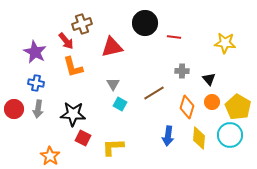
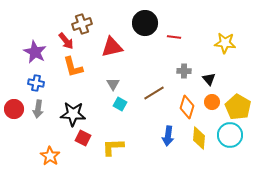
gray cross: moved 2 px right
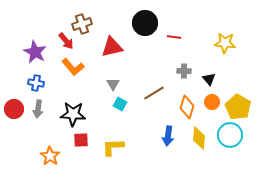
orange L-shape: rotated 25 degrees counterclockwise
red square: moved 2 px left, 2 px down; rotated 28 degrees counterclockwise
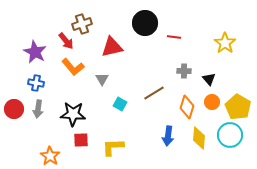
yellow star: rotated 30 degrees clockwise
gray triangle: moved 11 px left, 5 px up
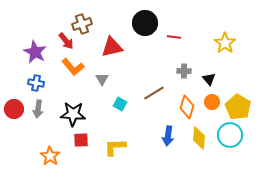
yellow L-shape: moved 2 px right
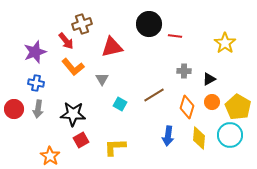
black circle: moved 4 px right, 1 px down
red line: moved 1 px right, 1 px up
purple star: rotated 25 degrees clockwise
black triangle: rotated 40 degrees clockwise
brown line: moved 2 px down
red square: rotated 28 degrees counterclockwise
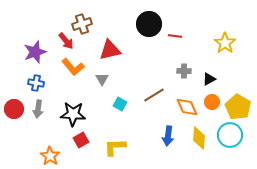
red triangle: moved 2 px left, 3 px down
orange diamond: rotated 40 degrees counterclockwise
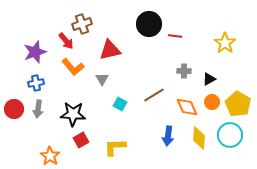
blue cross: rotated 21 degrees counterclockwise
yellow pentagon: moved 3 px up
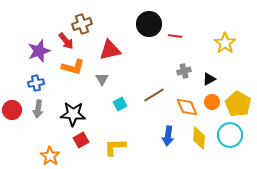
purple star: moved 4 px right, 1 px up
orange L-shape: rotated 35 degrees counterclockwise
gray cross: rotated 16 degrees counterclockwise
cyan square: rotated 32 degrees clockwise
red circle: moved 2 px left, 1 px down
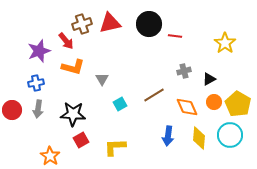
red triangle: moved 27 px up
orange circle: moved 2 px right
